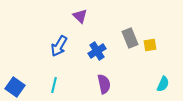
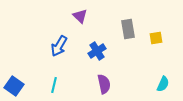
gray rectangle: moved 2 px left, 9 px up; rotated 12 degrees clockwise
yellow square: moved 6 px right, 7 px up
blue square: moved 1 px left, 1 px up
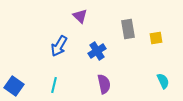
cyan semicircle: moved 3 px up; rotated 49 degrees counterclockwise
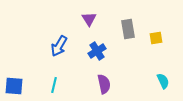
purple triangle: moved 9 px right, 3 px down; rotated 14 degrees clockwise
blue square: rotated 30 degrees counterclockwise
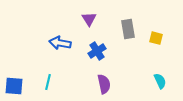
yellow square: rotated 24 degrees clockwise
blue arrow: moved 1 px right, 3 px up; rotated 70 degrees clockwise
cyan semicircle: moved 3 px left
cyan line: moved 6 px left, 3 px up
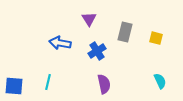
gray rectangle: moved 3 px left, 3 px down; rotated 24 degrees clockwise
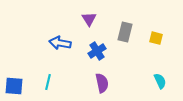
purple semicircle: moved 2 px left, 1 px up
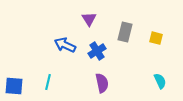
blue arrow: moved 5 px right, 2 px down; rotated 15 degrees clockwise
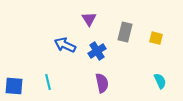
cyan line: rotated 28 degrees counterclockwise
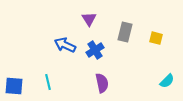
blue cross: moved 2 px left, 1 px up
cyan semicircle: moved 7 px right; rotated 70 degrees clockwise
